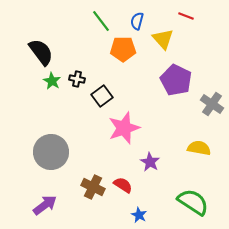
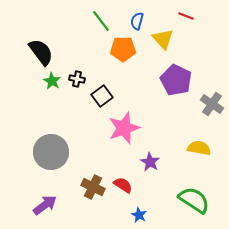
green semicircle: moved 1 px right, 2 px up
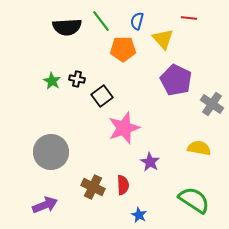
red line: moved 3 px right, 2 px down; rotated 14 degrees counterclockwise
black semicircle: moved 26 px right, 25 px up; rotated 124 degrees clockwise
red semicircle: rotated 54 degrees clockwise
purple arrow: rotated 15 degrees clockwise
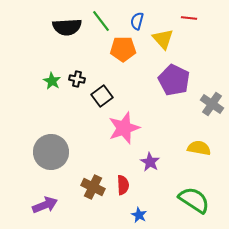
purple pentagon: moved 2 px left
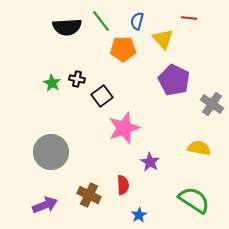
green star: moved 2 px down
brown cross: moved 4 px left, 8 px down
blue star: rotated 14 degrees clockwise
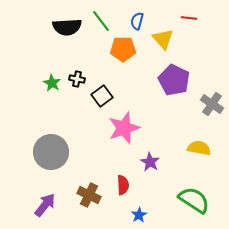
purple arrow: rotated 30 degrees counterclockwise
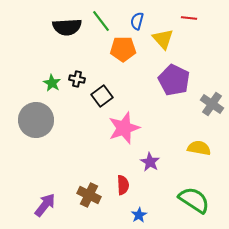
gray circle: moved 15 px left, 32 px up
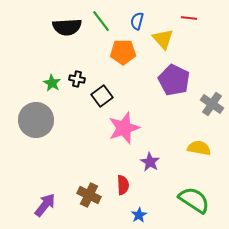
orange pentagon: moved 3 px down
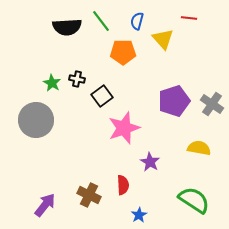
purple pentagon: moved 21 px down; rotated 28 degrees clockwise
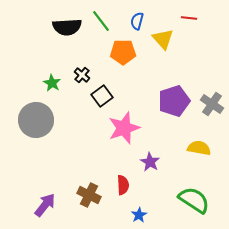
black cross: moved 5 px right, 4 px up; rotated 28 degrees clockwise
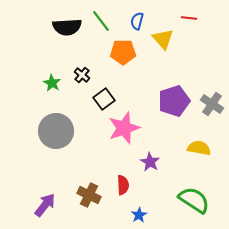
black square: moved 2 px right, 3 px down
gray circle: moved 20 px right, 11 px down
